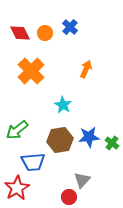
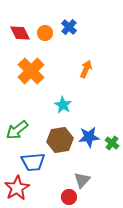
blue cross: moved 1 px left
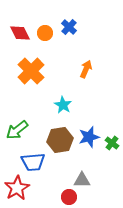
blue star: rotated 10 degrees counterclockwise
gray triangle: rotated 48 degrees clockwise
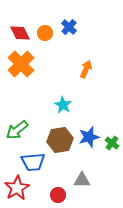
orange cross: moved 10 px left, 7 px up
red circle: moved 11 px left, 2 px up
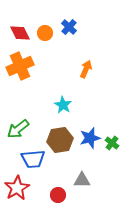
orange cross: moved 1 px left, 2 px down; rotated 20 degrees clockwise
green arrow: moved 1 px right, 1 px up
blue star: moved 1 px right, 1 px down
blue trapezoid: moved 3 px up
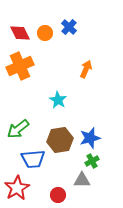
cyan star: moved 5 px left, 5 px up
green cross: moved 20 px left, 18 px down; rotated 24 degrees clockwise
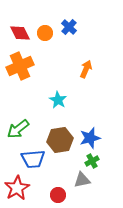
gray triangle: rotated 12 degrees counterclockwise
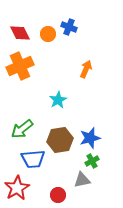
blue cross: rotated 21 degrees counterclockwise
orange circle: moved 3 px right, 1 px down
cyan star: rotated 12 degrees clockwise
green arrow: moved 4 px right
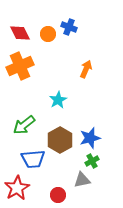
green arrow: moved 2 px right, 4 px up
brown hexagon: rotated 20 degrees counterclockwise
